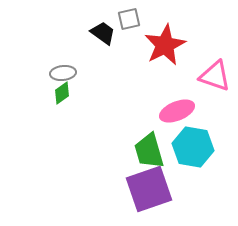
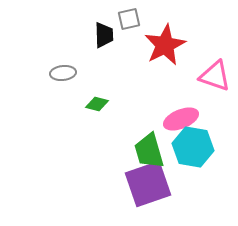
black trapezoid: moved 1 px right, 2 px down; rotated 52 degrees clockwise
green diamond: moved 35 px right, 11 px down; rotated 50 degrees clockwise
pink ellipse: moved 4 px right, 8 px down
purple square: moved 1 px left, 5 px up
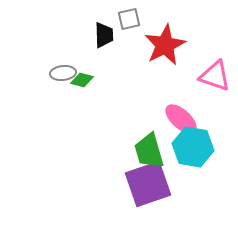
green diamond: moved 15 px left, 24 px up
pink ellipse: rotated 64 degrees clockwise
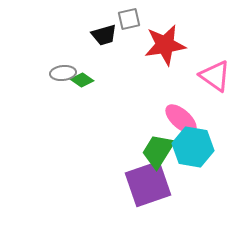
black trapezoid: rotated 76 degrees clockwise
red star: rotated 18 degrees clockwise
pink triangle: rotated 16 degrees clockwise
green diamond: rotated 20 degrees clockwise
green trapezoid: moved 9 px right; rotated 48 degrees clockwise
